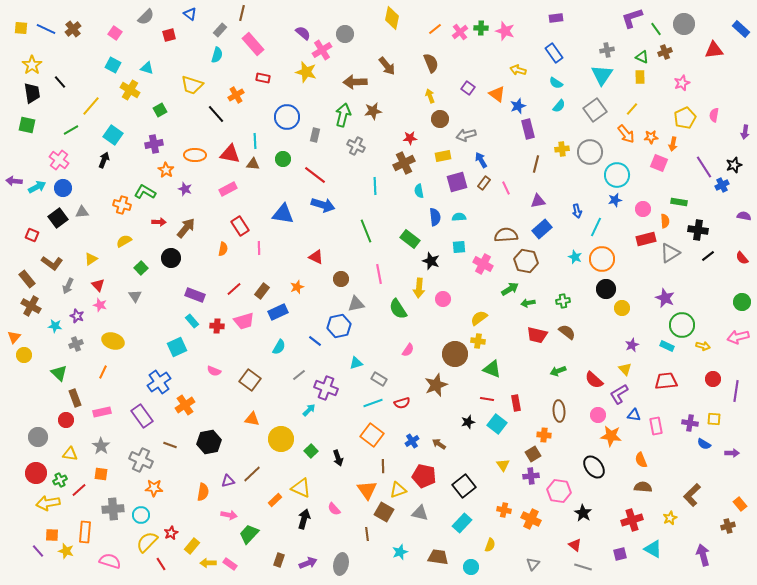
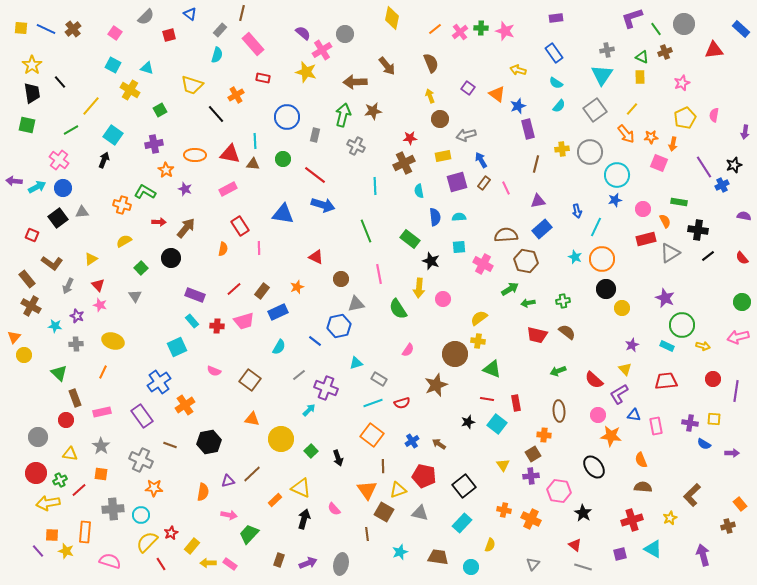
orange semicircle at (665, 221): rotated 24 degrees counterclockwise
gray cross at (76, 344): rotated 16 degrees clockwise
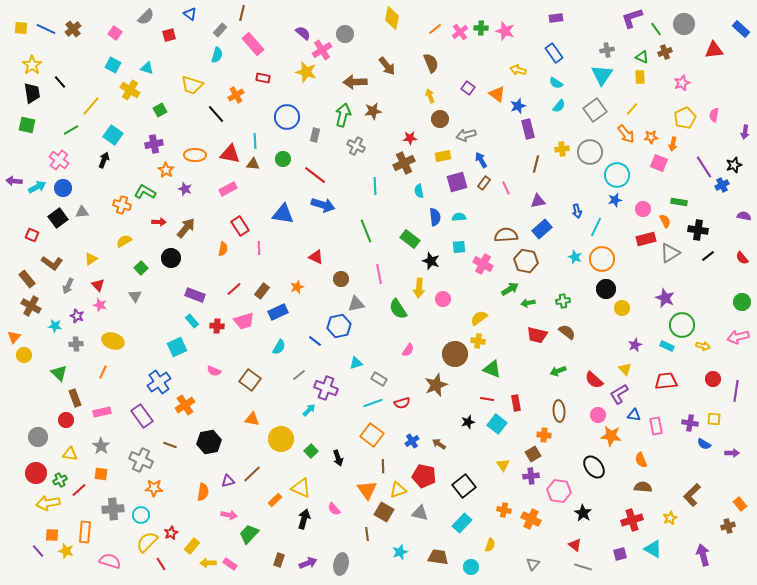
purple star at (632, 345): moved 3 px right
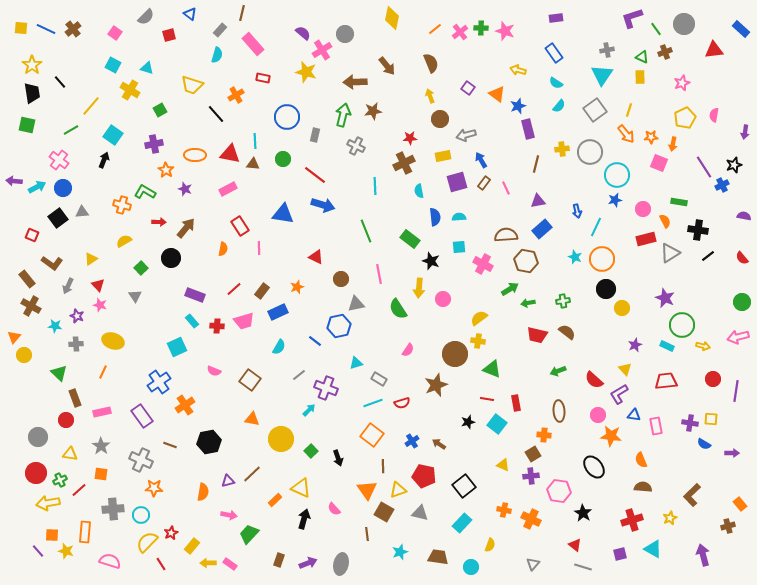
yellow line at (632, 109): moved 3 px left, 1 px down; rotated 24 degrees counterclockwise
yellow square at (714, 419): moved 3 px left
yellow triangle at (503, 465): rotated 32 degrees counterclockwise
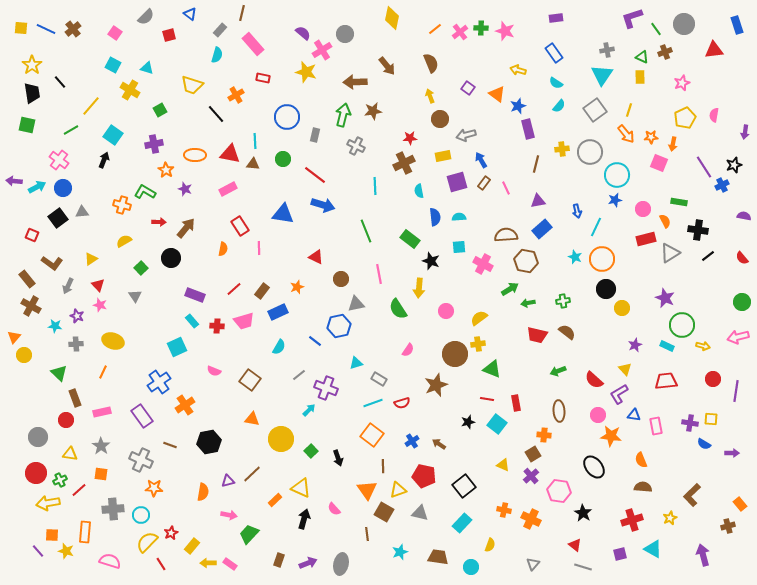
blue rectangle at (741, 29): moved 4 px left, 4 px up; rotated 30 degrees clockwise
pink circle at (443, 299): moved 3 px right, 12 px down
yellow cross at (478, 341): moved 3 px down; rotated 16 degrees counterclockwise
purple cross at (531, 476): rotated 35 degrees counterclockwise
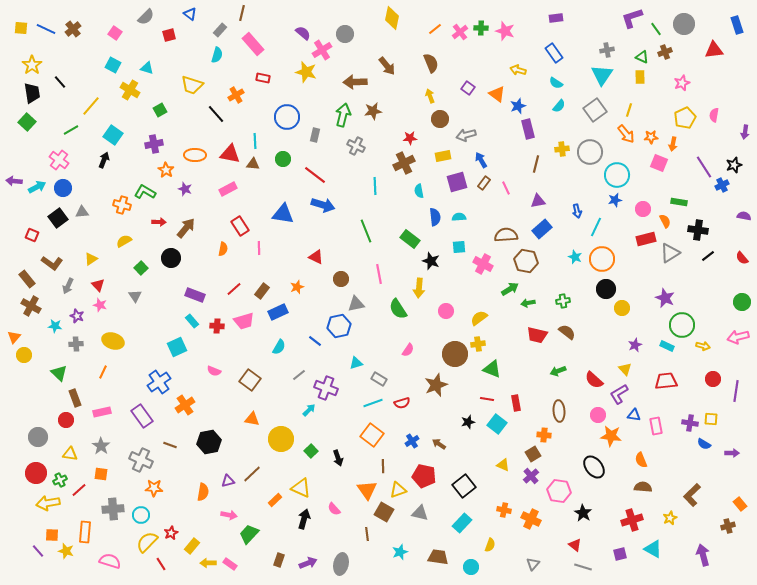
green square at (27, 125): moved 3 px up; rotated 30 degrees clockwise
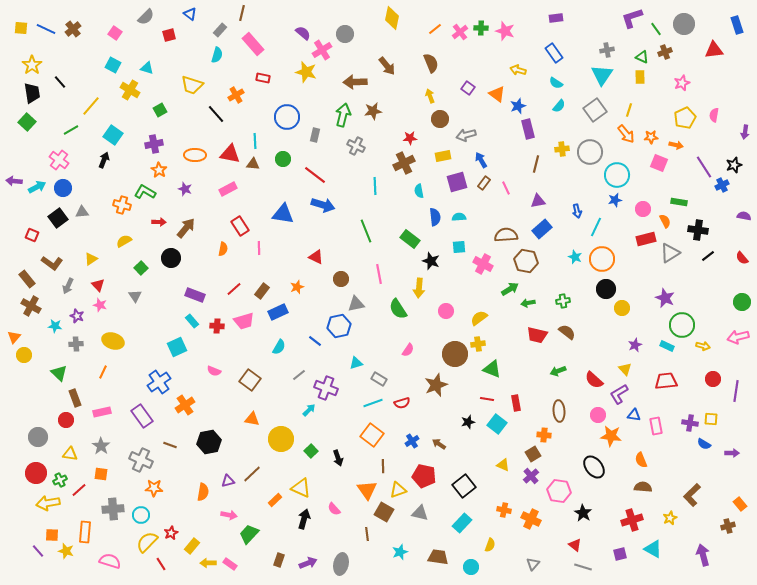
orange arrow at (673, 144): moved 3 px right, 1 px down; rotated 88 degrees counterclockwise
orange star at (166, 170): moved 7 px left
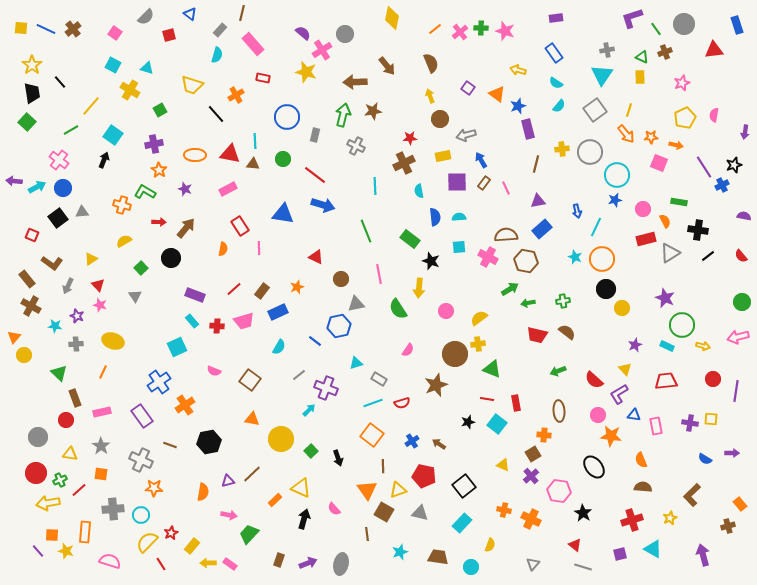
purple square at (457, 182): rotated 15 degrees clockwise
red semicircle at (742, 258): moved 1 px left, 2 px up
pink cross at (483, 264): moved 5 px right, 7 px up
blue semicircle at (704, 444): moved 1 px right, 15 px down
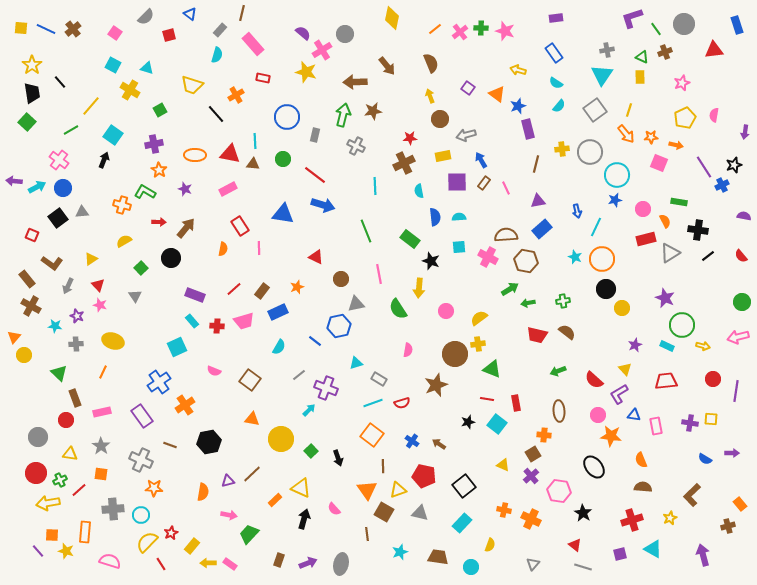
pink semicircle at (408, 350): rotated 24 degrees counterclockwise
blue cross at (412, 441): rotated 24 degrees counterclockwise
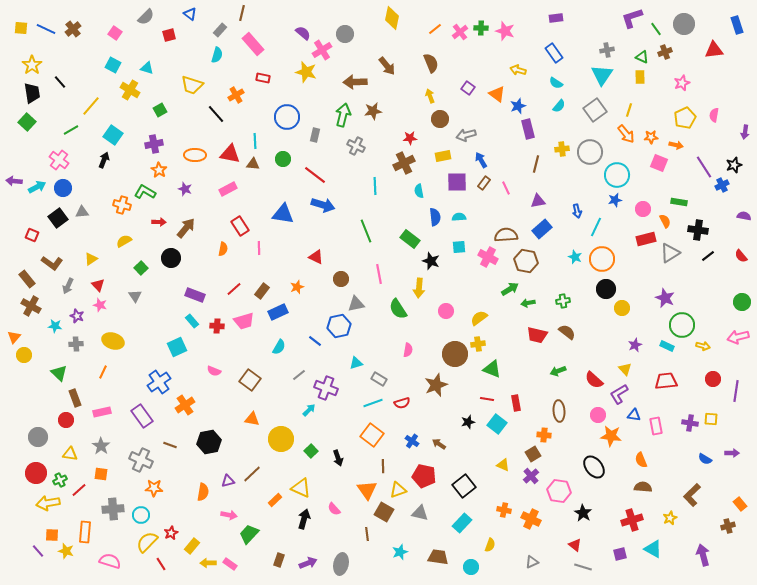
gray triangle at (533, 564): moved 1 px left, 2 px up; rotated 24 degrees clockwise
